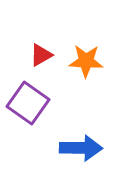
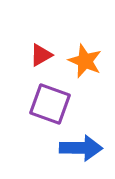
orange star: moved 1 px left; rotated 20 degrees clockwise
purple square: moved 22 px right, 1 px down; rotated 15 degrees counterclockwise
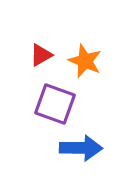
purple square: moved 5 px right
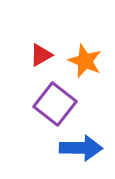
purple square: rotated 18 degrees clockwise
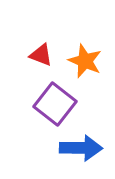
red triangle: rotated 50 degrees clockwise
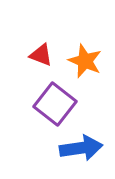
blue arrow: rotated 9 degrees counterclockwise
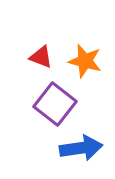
red triangle: moved 2 px down
orange star: rotated 8 degrees counterclockwise
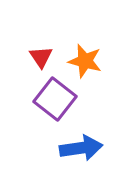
red triangle: rotated 35 degrees clockwise
purple square: moved 5 px up
